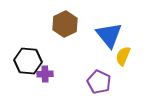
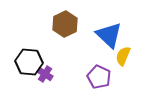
blue triangle: rotated 8 degrees counterclockwise
black hexagon: moved 1 px right, 1 px down
purple cross: rotated 35 degrees clockwise
purple pentagon: moved 5 px up
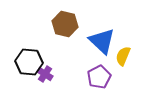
brown hexagon: rotated 20 degrees counterclockwise
blue triangle: moved 7 px left, 6 px down
purple pentagon: rotated 20 degrees clockwise
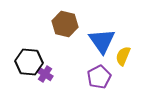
blue triangle: rotated 12 degrees clockwise
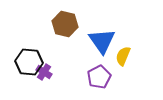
purple cross: moved 1 px left, 2 px up
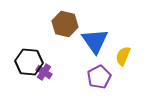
blue triangle: moved 7 px left
